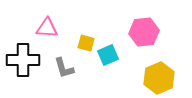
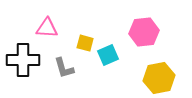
yellow square: moved 1 px left
yellow hexagon: rotated 12 degrees clockwise
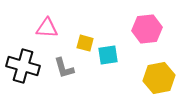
pink hexagon: moved 3 px right, 3 px up
cyan square: rotated 15 degrees clockwise
black cross: moved 6 px down; rotated 16 degrees clockwise
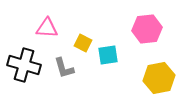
yellow square: moved 2 px left; rotated 12 degrees clockwise
black cross: moved 1 px right, 1 px up
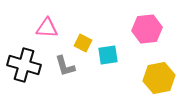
gray L-shape: moved 1 px right, 2 px up
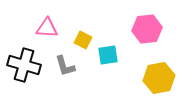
yellow square: moved 3 px up
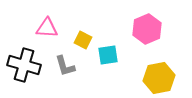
pink hexagon: rotated 16 degrees counterclockwise
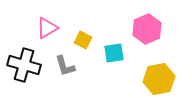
pink triangle: rotated 35 degrees counterclockwise
cyan square: moved 6 px right, 2 px up
yellow hexagon: moved 1 px down
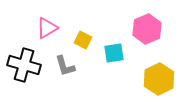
yellow hexagon: rotated 16 degrees counterclockwise
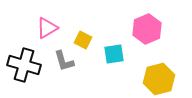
cyan square: moved 1 px down
gray L-shape: moved 1 px left, 5 px up
yellow hexagon: rotated 12 degrees clockwise
